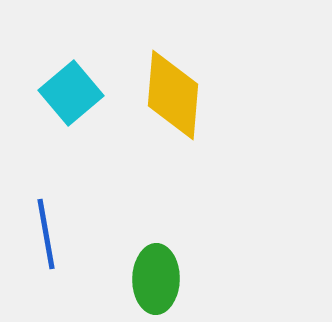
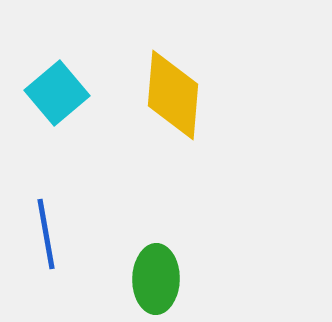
cyan square: moved 14 px left
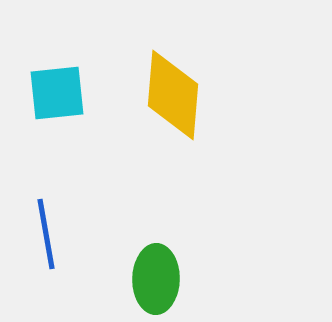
cyan square: rotated 34 degrees clockwise
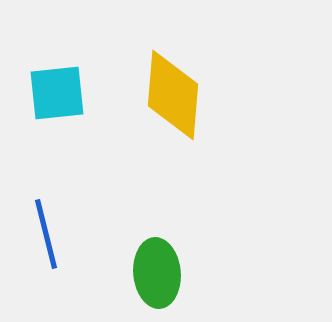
blue line: rotated 4 degrees counterclockwise
green ellipse: moved 1 px right, 6 px up; rotated 6 degrees counterclockwise
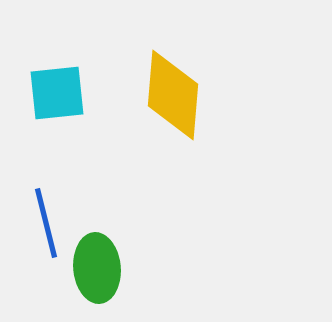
blue line: moved 11 px up
green ellipse: moved 60 px left, 5 px up
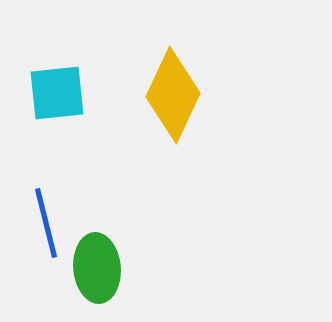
yellow diamond: rotated 20 degrees clockwise
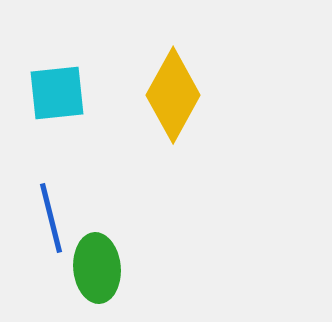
yellow diamond: rotated 4 degrees clockwise
blue line: moved 5 px right, 5 px up
